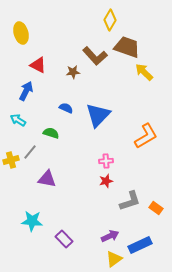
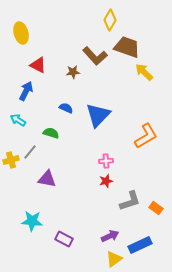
purple rectangle: rotated 18 degrees counterclockwise
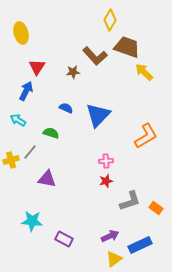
red triangle: moved 1 px left, 2 px down; rotated 36 degrees clockwise
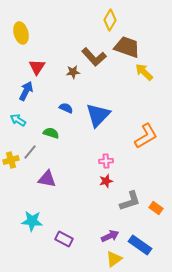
brown L-shape: moved 1 px left, 1 px down
blue rectangle: rotated 60 degrees clockwise
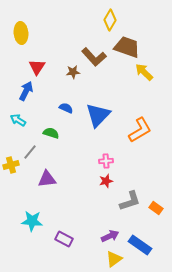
yellow ellipse: rotated 10 degrees clockwise
orange L-shape: moved 6 px left, 6 px up
yellow cross: moved 5 px down
purple triangle: rotated 18 degrees counterclockwise
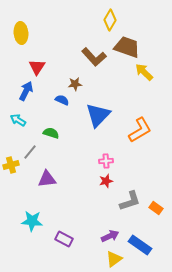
brown star: moved 2 px right, 12 px down
blue semicircle: moved 4 px left, 8 px up
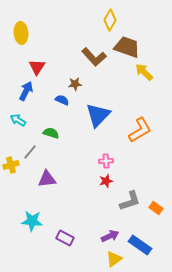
purple rectangle: moved 1 px right, 1 px up
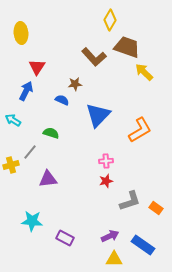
cyan arrow: moved 5 px left
purple triangle: moved 1 px right
blue rectangle: moved 3 px right
yellow triangle: rotated 36 degrees clockwise
